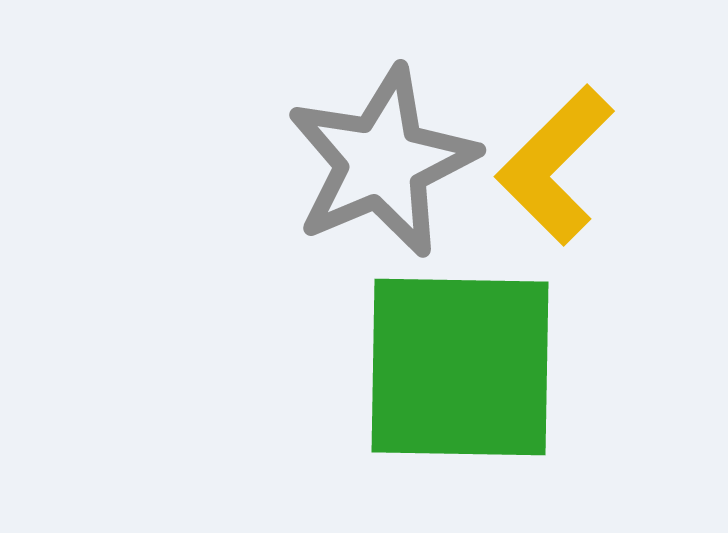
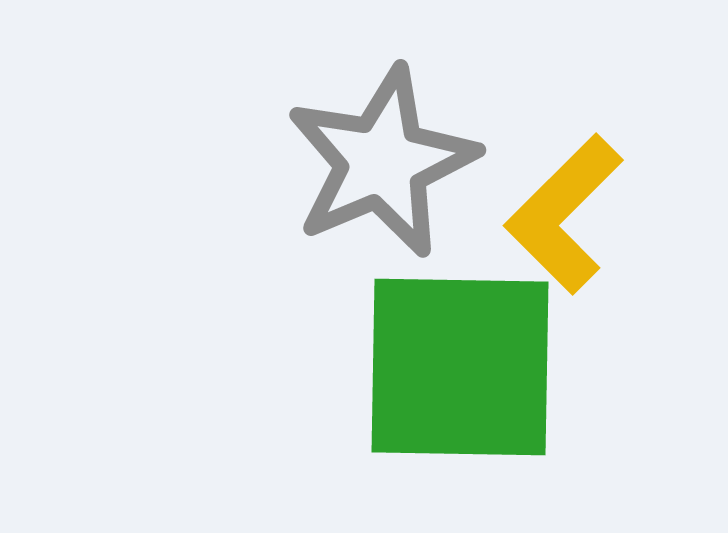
yellow L-shape: moved 9 px right, 49 px down
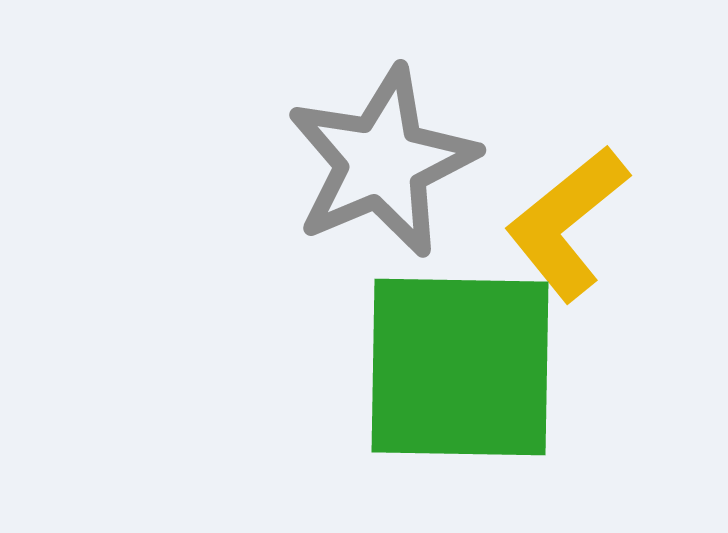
yellow L-shape: moved 3 px right, 9 px down; rotated 6 degrees clockwise
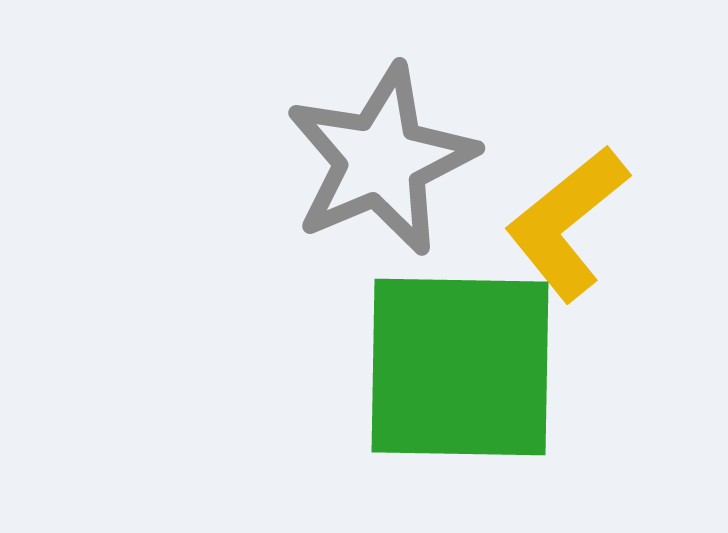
gray star: moved 1 px left, 2 px up
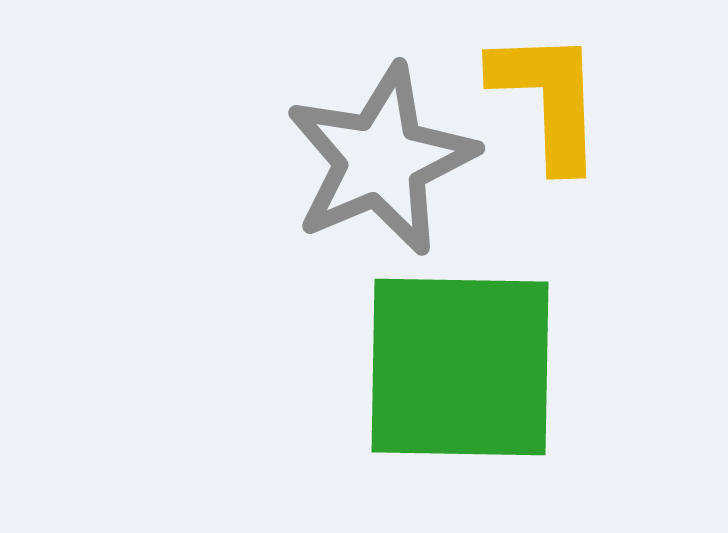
yellow L-shape: moved 19 px left, 124 px up; rotated 127 degrees clockwise
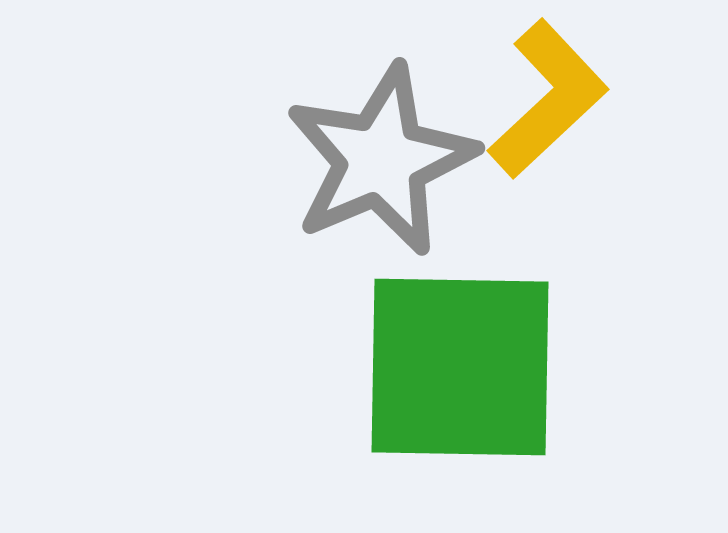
yellow L-shape: rotated 49 degrees clockwise
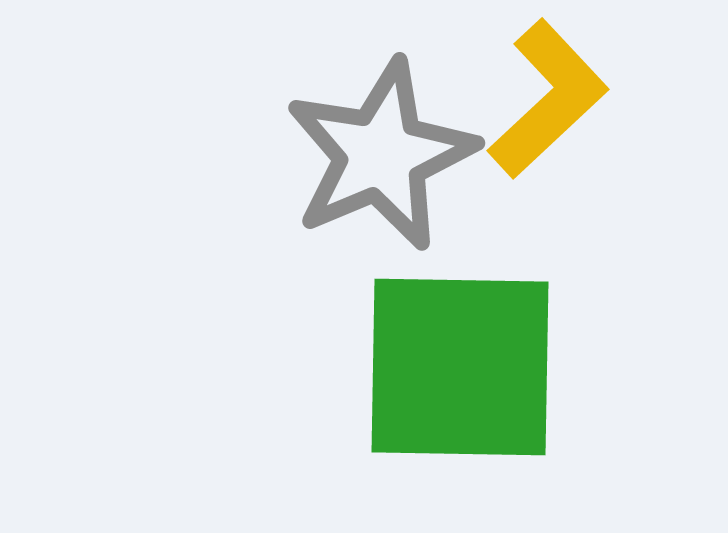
gray star: moved 5 px up
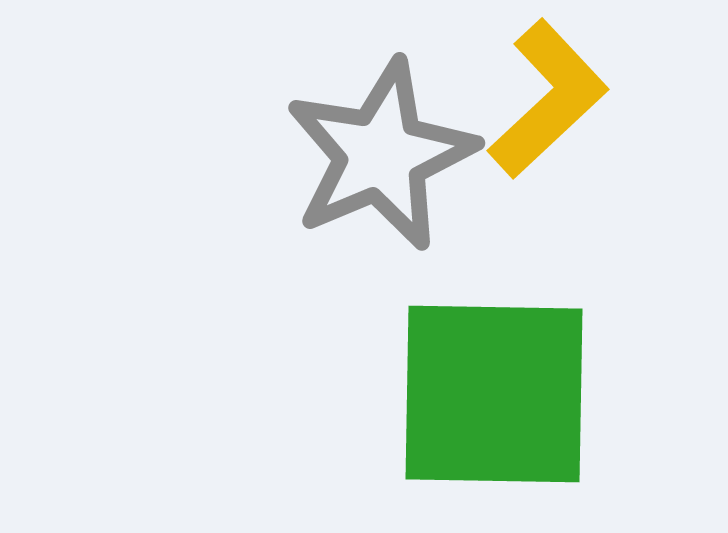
green square: moved 34 px right, 27 px down
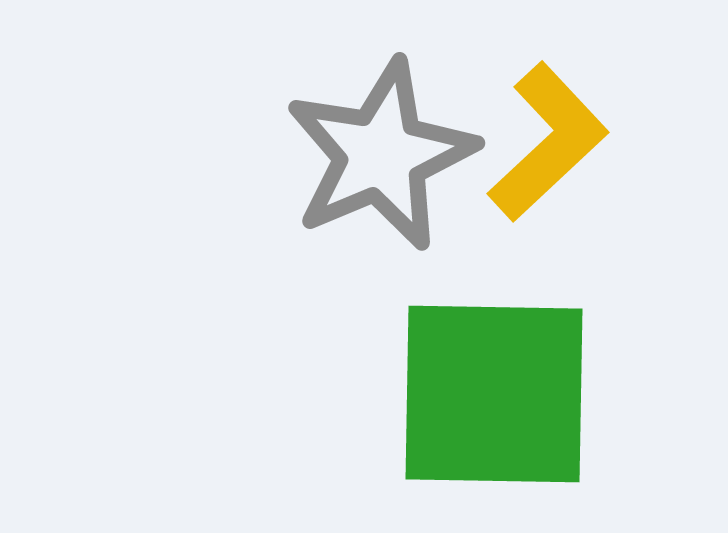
yellow L-shape: moved 43 px down
